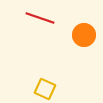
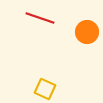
orange circle: moved 3 px right, 3 px up
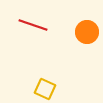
red line: moved 7 px left, 7 px down
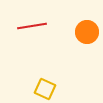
red line: moved 1 px left, 1 px down; rotated 28 degrees counterclockwise
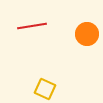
orange circle: moved 2 px down
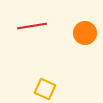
orange circle: moved 2 px left, 1 px up
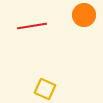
orange circle: moved 1 px left, 18 px up
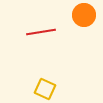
red line: moved 9 px right, 6 px down
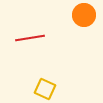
red line: moved 11 px left, 6 px down
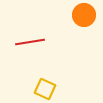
red line: moved 4 px down
